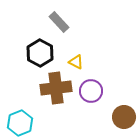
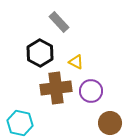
brown circle: moved 14 px left, 6 px down
cyan hexagon: rotated 25 degrees counterclockwise
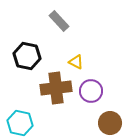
gray rectangle: moved 1 px up
black hexagon: moved 13 px left, 3 px down; rotated 16 degrees counterclockwise
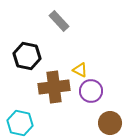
yellow triangle: moved 4 px right, 8 px down
brown cross: moved 2 px left, 1 px up
